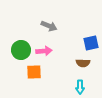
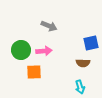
cyan arrow: rotated 16 degrees counterclockwise
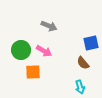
pink arrow: rotated 35 degrees clockwise
brown semicircle: rotated 48 degrees clockwise
orange square: moved 1 px left
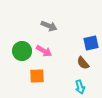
green circle: moved 1 px right, 1 px down
orange square: moved 4 px right, 4 px down
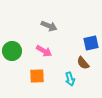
green circle: moved 10 px left
cyan arrow: moved 10 px left, 8 px up
